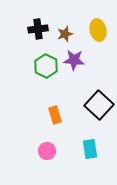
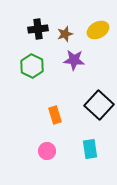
yellow ellipse: rotated 75 degrees clockwise
green hexagon: moved 14 px left
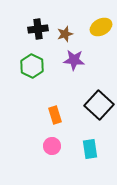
yellow ellipse: moved 3 px right, 3 px up
pink circle: moved 5 px right, 5 px up
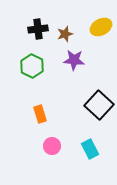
orange rectangle: moved 15 px left, 1 px up
cyan rectangle: rotated 18 degrees counterclockwise
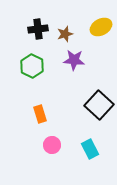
pink circle: moved 1 px up
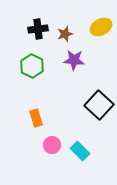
orange rectangle: moved 4 px left, 4 px down
cyan rectangle: moved 10 px left, 2 px down; rotated 18 degrees counterclockwise
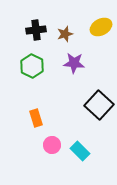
black cross: moved 2 px left, 1 px down
purple star: moved 3 px down
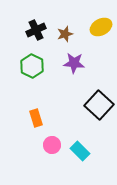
black cross: rotated 18 degrees counterclockwise
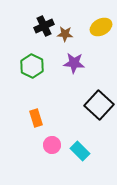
black cross: moved 8 px right, 4 px up
brown star: rotated 21 degrees clockwise
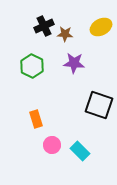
black square: rotated 24 degrees counterclockwise
orange rectangle: moved 1 px down
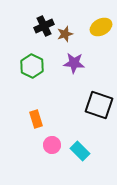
brown star: rotated 21 degrees counterclockwise
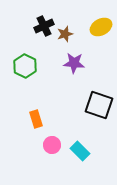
green hexagon: moved 7 px left
